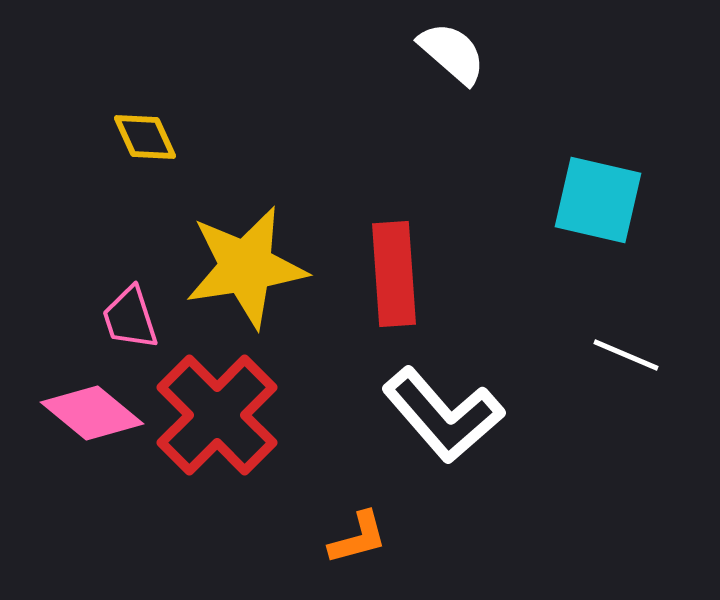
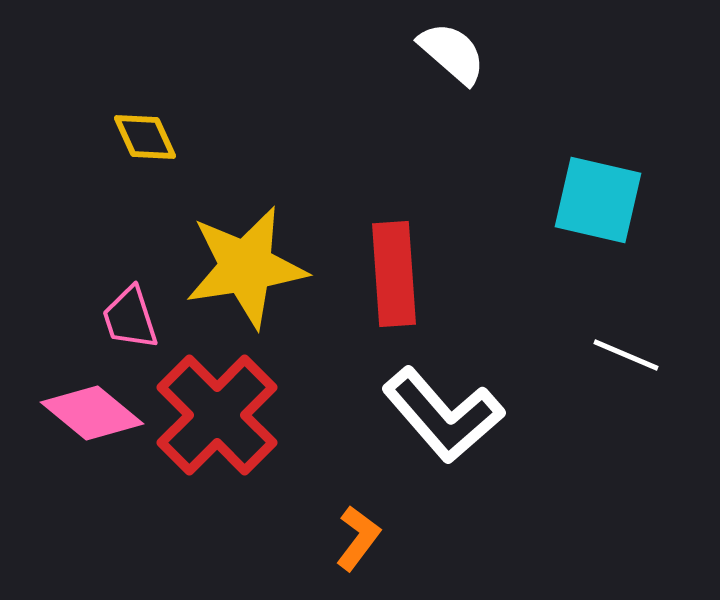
orange L-shape: rotated 38 degrees counterclockwise
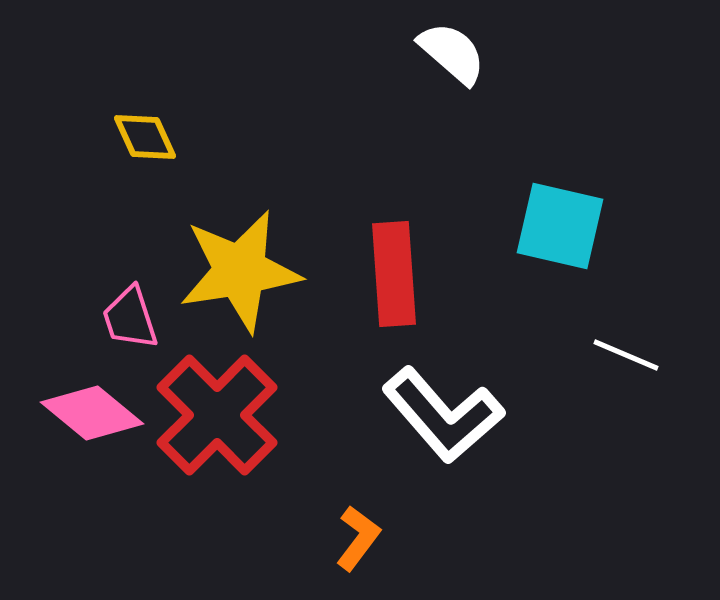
cyan square: moved 38 px left, 26 px down
yellow star: moved 6 px left, 4 px down
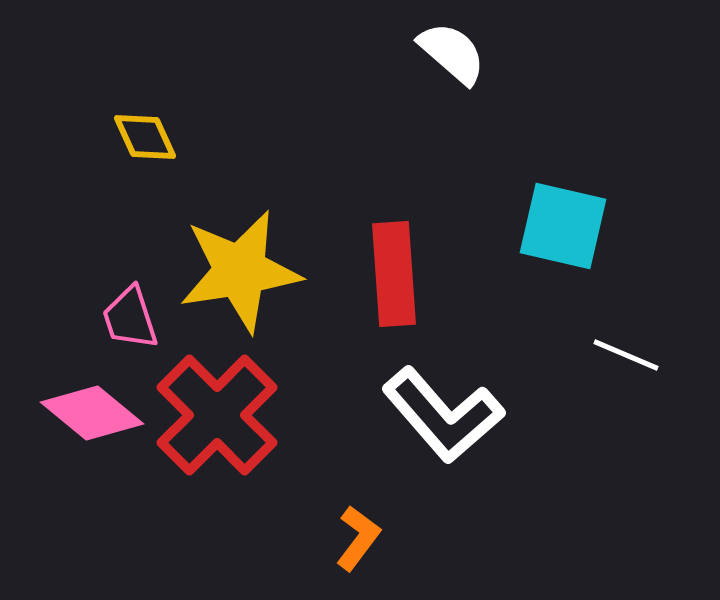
cyan square: moved 3 px right
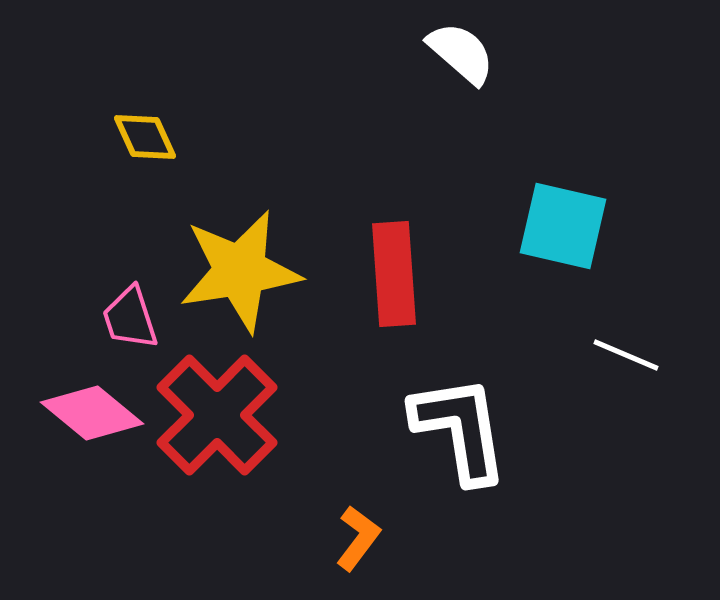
white semicircle: moved 9 px right
white L-shape: moved 17 px right, 14 px down; rotated 148 degrees counterclockwise
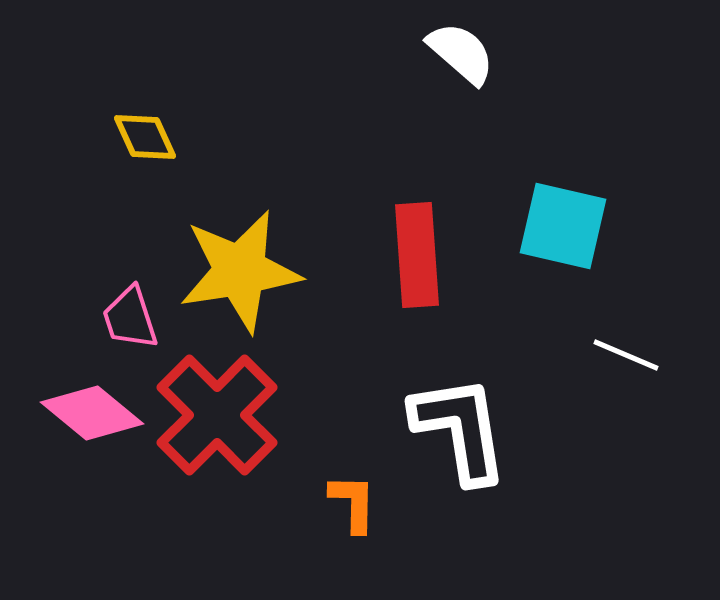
red rectangle: moved 23 px right, 19 px up
orange L-shape: moved 5 px left, 35 px up; rotated 36 degrees counterclockwise
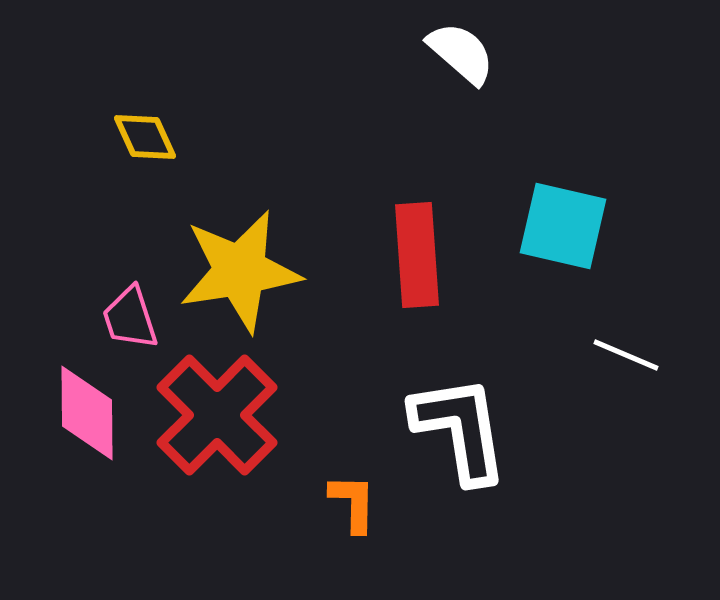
pink diamond: moved 5 px left; rotated 50 degrees clockwise
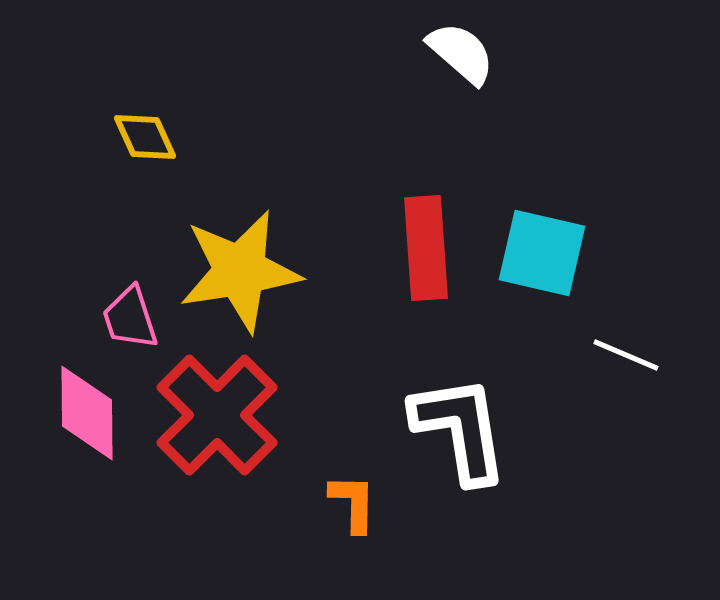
cyan square: moved 21 px left, 27 px down
red rectangle: moved 9 px right, 7 px up
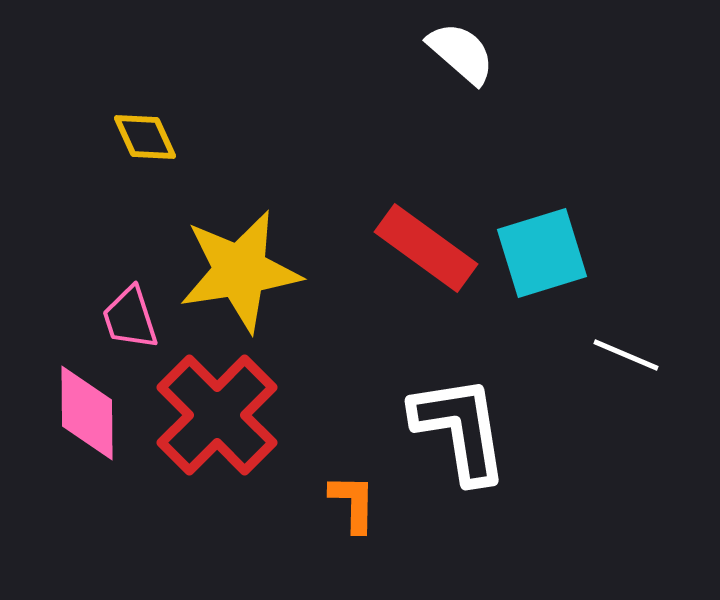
red rectangle: rotated 50 degrees counterclockwise
cyan square: rotated 30 degrees counterclockwise
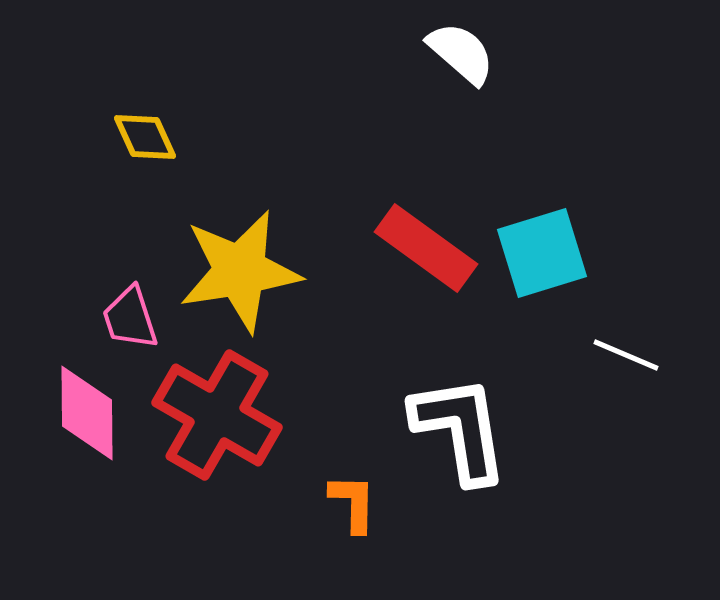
red cross: rotated 15 degrees counterclockwise
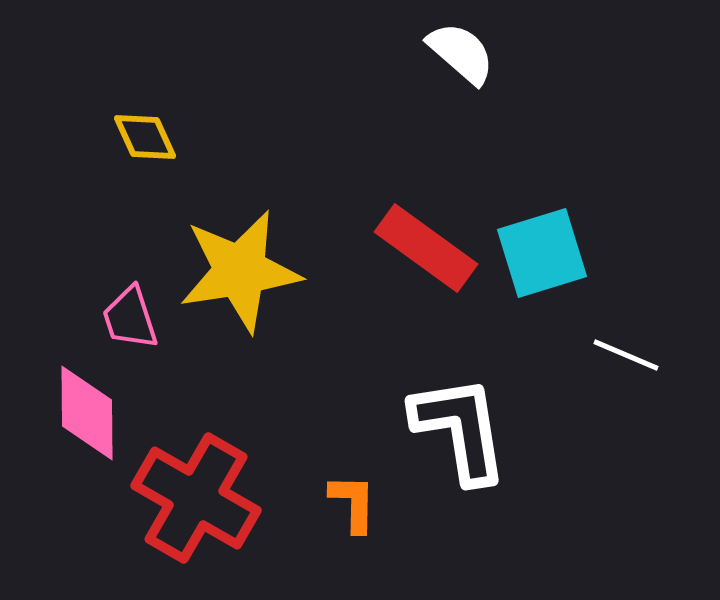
red cross: moved 21 px left, 83 px down
